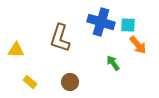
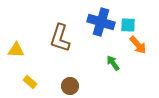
brown circle: moved 4 px down
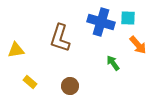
cyan square: moved 7 px up
yellow triangle: rotated 12 degrees counterclockwise
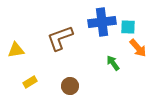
cyan square: moved 9 px down
blue cross: moved 1 px right; rotated 24 degrees counterclockwise
brown L-shape: rotated 52 degrees clockwise
orange arrow: moved 3 px down
yellow rectangle: rotated 72 degrees counterclockwise
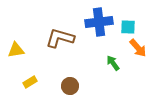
blue cross: moved 3 px left
brown L-shape: rotated 36 degrees clockwise
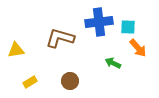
green arrow: rotated 28 degrees counterclockwise
brown circle: moved 5 px up
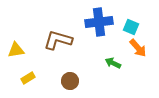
cyan square: moved 3 px right; rotated 21 degrees clockwise
brown L-shape: moved 2 px left, 2 px down
yellow rectangle: moved 2 px left, 4 px up
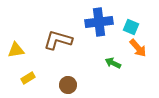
brown circle: moved 2 px left, 4 px down
